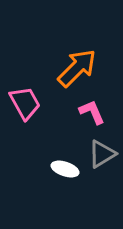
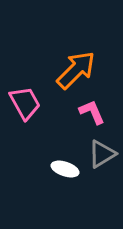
orange arrow: moved 1 px left, 2 px down
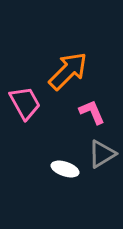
orange arrow: moved 8 px left, 1 px down
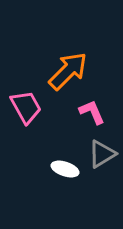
pink trapezoid: moved 1 px right, 4 px down
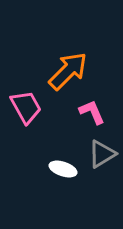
white ellipse: moved 2 px left
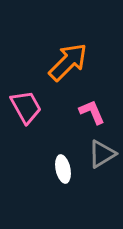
orange arrow: moved 9 px up
white ellipse: rotated 60 degrees clockwise
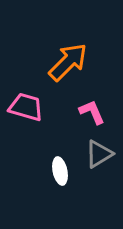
pink trapezoid: rotated 45 degrees counterclockwise
gray triangle: moved 3 px left
white ellipse: moved 3 px left, 2 px down
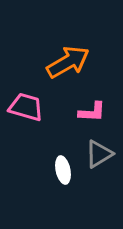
orange arrow: rotated 15 degrees clockwise
pink L-shape: rotated 116 degrees clockwise
white ellipse: moved 3 px right, 1 px up
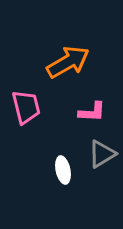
pink trapezoid: rotated 60 degrees clockwise
gray triangle: moved 3 px right
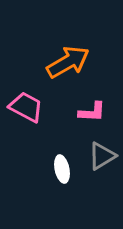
pink trapezoid: rotated 48 degrees counterclockwise
gray triangle: moved 2 px down
white ellipse: moved 1 px left, 1 px up
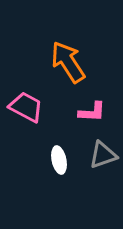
orange arrow: rotated 93 degrees counterclockwise
gray triangle: moved 1 px right, 1 px up; rotated 12 degrees clockwise
white ellipse: moved 3 px left, 9 px up
